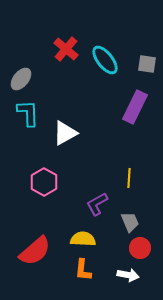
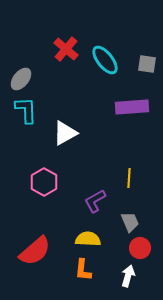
purple rectangle: moved 3 px left; rotated 60 degrees clockwise
cyan L-shape: moved 2 px left, 3 px up
purple L-shape: moved 2 px left, 3 px up
yellow semicircle: moved 5 px right
white arrow: moved 1 px down; rotated 85 degrees counterclockwise
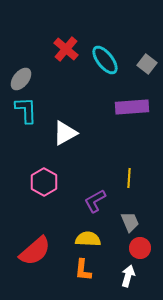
gray square: rotated 30 degrees clockwise
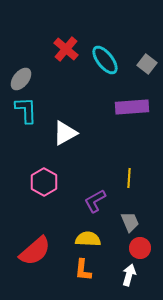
white arrow: moved 1 px right, 1 px up
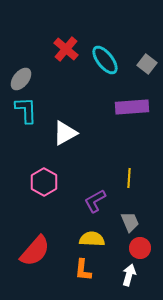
yellow semicircle: moved 4 px right
red semicircle: rotated 8 degrees counterclockwise
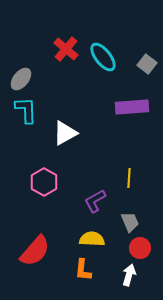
cyan ellipse: moved 2 px left, 3 px up
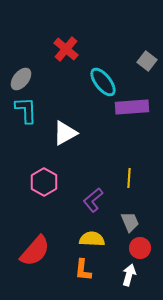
cyan ellipse: moved 25 px down
gray square: moved 3 px up
purple L-shape: moved 2 px left, 1 px up; rotated 10 degrees counterclockwise
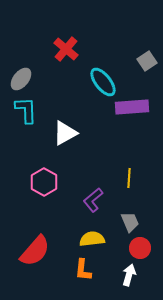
gray square: rotated 18 degrees clockwise
yellow semicircle: rotated 10 degrees counterclockwise
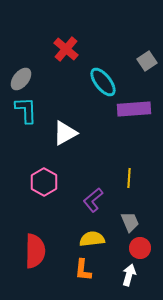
purple rectangle: moved 2 px right, 2 px down
red semicircle: rotated 40 degrees counterclockwise
